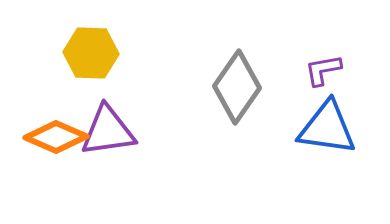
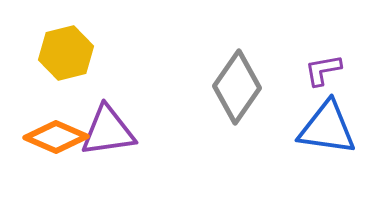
yellow hexagon: moved 25 px left; rotated 16 degrees counterclockwise
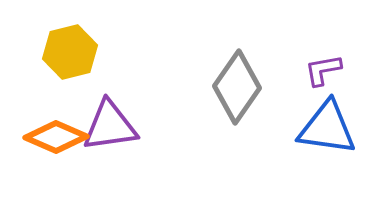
yellow hexagon: moved 4 px right, 1 px up
purple triangle: moved 2 px right, 5 px up
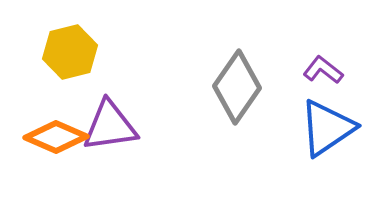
purple L-shape: rotated 48 degrees clockwise
blue triangle: rotated 42 degrees counterclockwise
